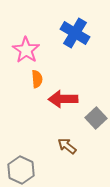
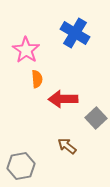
gray hexagon: moved 4 px up; rotated 24 degrees clockwise
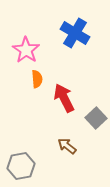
red arrow: moved 1 px right, 1 px up; rotated 64 degrees clockwise
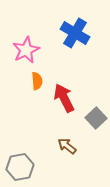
pink star: rotated 12 degrees clockwise
orange semicircle: moved 2 px down
gray hexagon: moved 1 px left, 1 px down
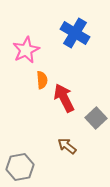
orange semicircle: moved 5 px right, 1 px up
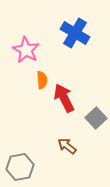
pink star: rotated 16 degrees counterclockwise
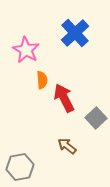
blue cross: rotated 16 degrees clockwise
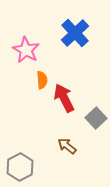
gray hexagon: rotated 16 degrees counterclockwise
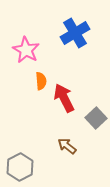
blue cross: rotated 12 degrees clockwise
orange semicircle: moved 1 px left, 1 px down
